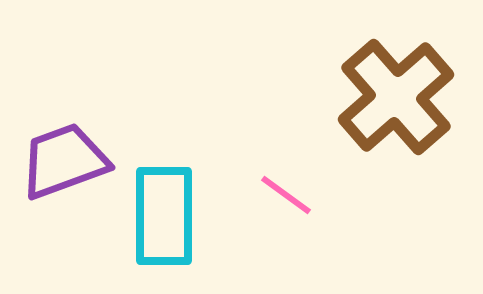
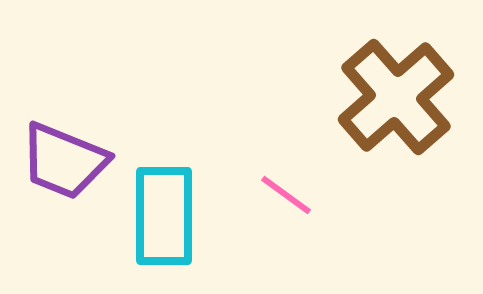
purple trapezoid: rotated 138 degrees counterclockwise
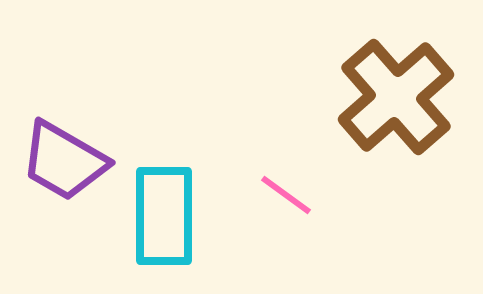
purple trapezoid: rotated 8 degrees clockwise
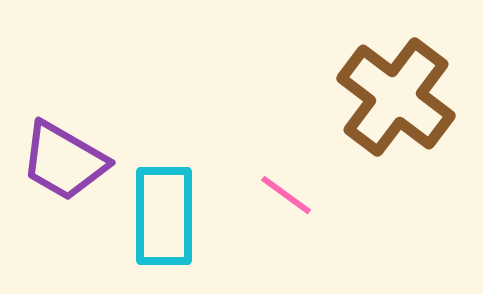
brown cross: rotated 12 degrees counterclockwise
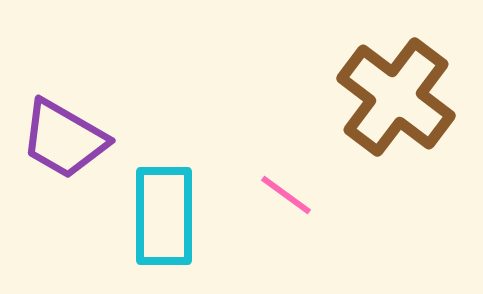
purple trapezoid: moved 22 px up
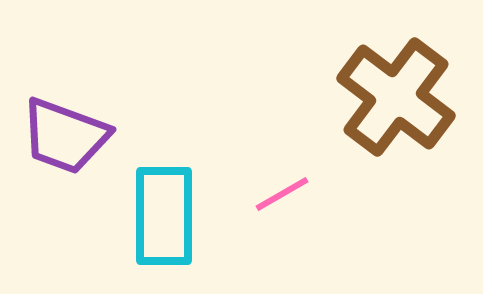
purple trapezoid: moved 1 px right, 3 px up; rotated 10 degrees counterclockwise
pink line: moved 4 px left, 1 px up; rotated 66 degrees counterclockwise
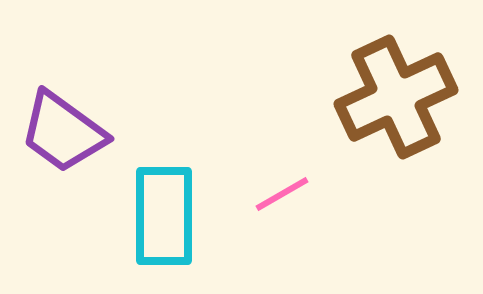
brown cross: rotated 28 degrees clockwise
purple trapezoid: moved 2 px left, 4 px up; rotated 16 degrees clockwise
